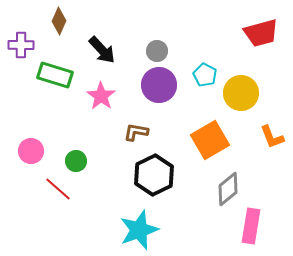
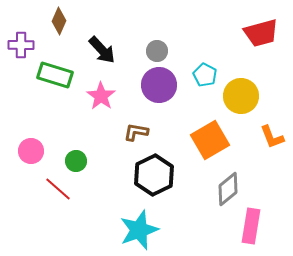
yellow circle: moved 3 px down
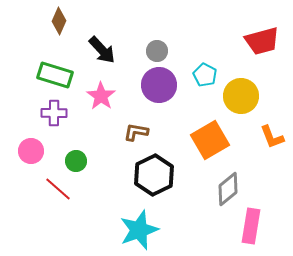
red trapezoid: moved 1 px right, 8 px down
purple cross: moved 33 px right, 68 px down
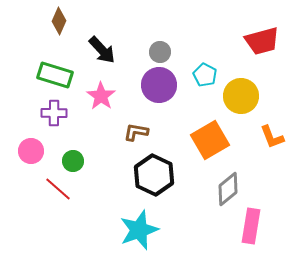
gray circle: moved 3 px right, 1 px down
green circle: moved 3 px left
black hexagon: rotated 9 degrees counterclockwise
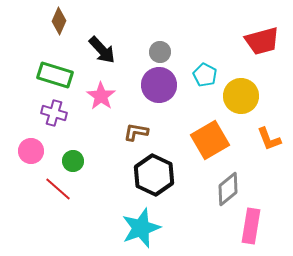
purple cross: rotated 15 degrees clockwise
orange L-shape: moved 3 px left, 2 px down
cyan star: moved 2 px right, 2 px up
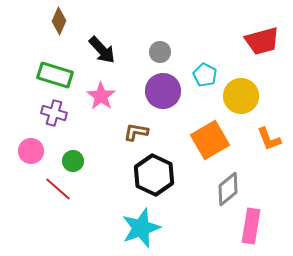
purple circle: moved 4 px right, 6 px down
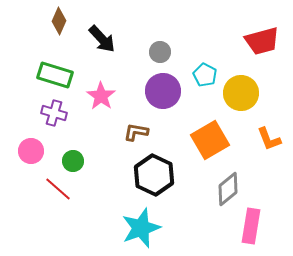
black arrow: moved 11 px up
yellow circle: moved 3 px up
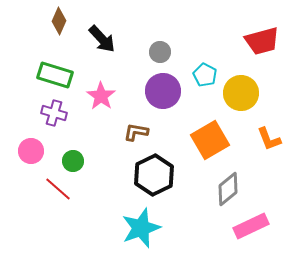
black hexagon: rotated 9 degrees clockwise
pink rectangle: rotated 56 degrees clockwise
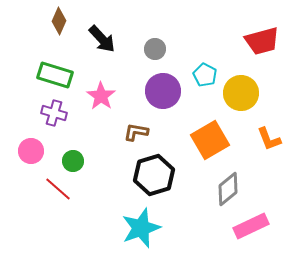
gray circle: moved 5 px left, 3 px up
black hexagon: rotated 9 degrees clockwise
